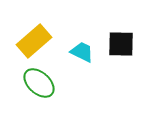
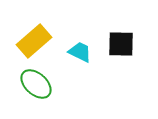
cyan trapezoid: moved 2 px left
green ellipse: moved 3 px left, 1 px down
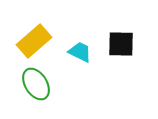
green ellipse: rotated 16 degrees clockwise
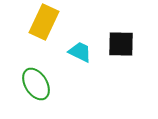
yellow rectangle: moved 10 px right, 19 px up; rotated 24 degrees counterclockwise
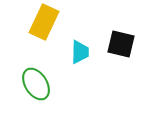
black square: rotated 12 degrees clockwise
cyan trapezoid: rotated 65 degrees clockwise
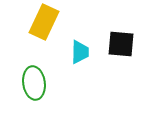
black square: rotated 8 degrees counterclockwise
green ellipse: moved 2 px left, 1 px up; rotated 24 degrees clockwise
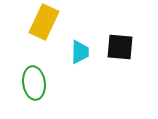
black square: moved 1 px left, 3 px down
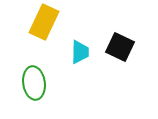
black square: rotated 20 degrees clockwise
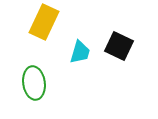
black square: moved 1 px left, 1 px up
cyan trapezoid: rotated 15 degrees clockwise
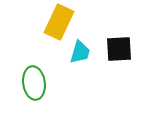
yellow rectangle: moved 15 px right
black square: moved 3 px down; rotated 28 degrees counterclockwise
